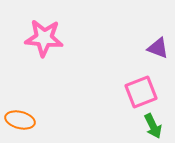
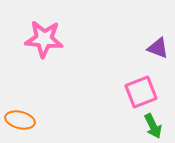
pink star: moved 1 px down
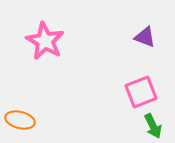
pink star: moved 1 px right, 2 px down; rotated 24 degrees clockwise
purple triangle: moved 13 px left, 11 px up
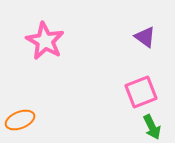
purple triangle: rotated 15 degrees clockwise
orange ellipse: rotated 36 degrees counterclockwise
green arrow: moved 1 px left, 1 px down
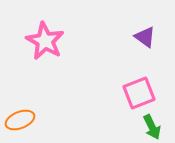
pink square: moved 2 px left, 1 px down
